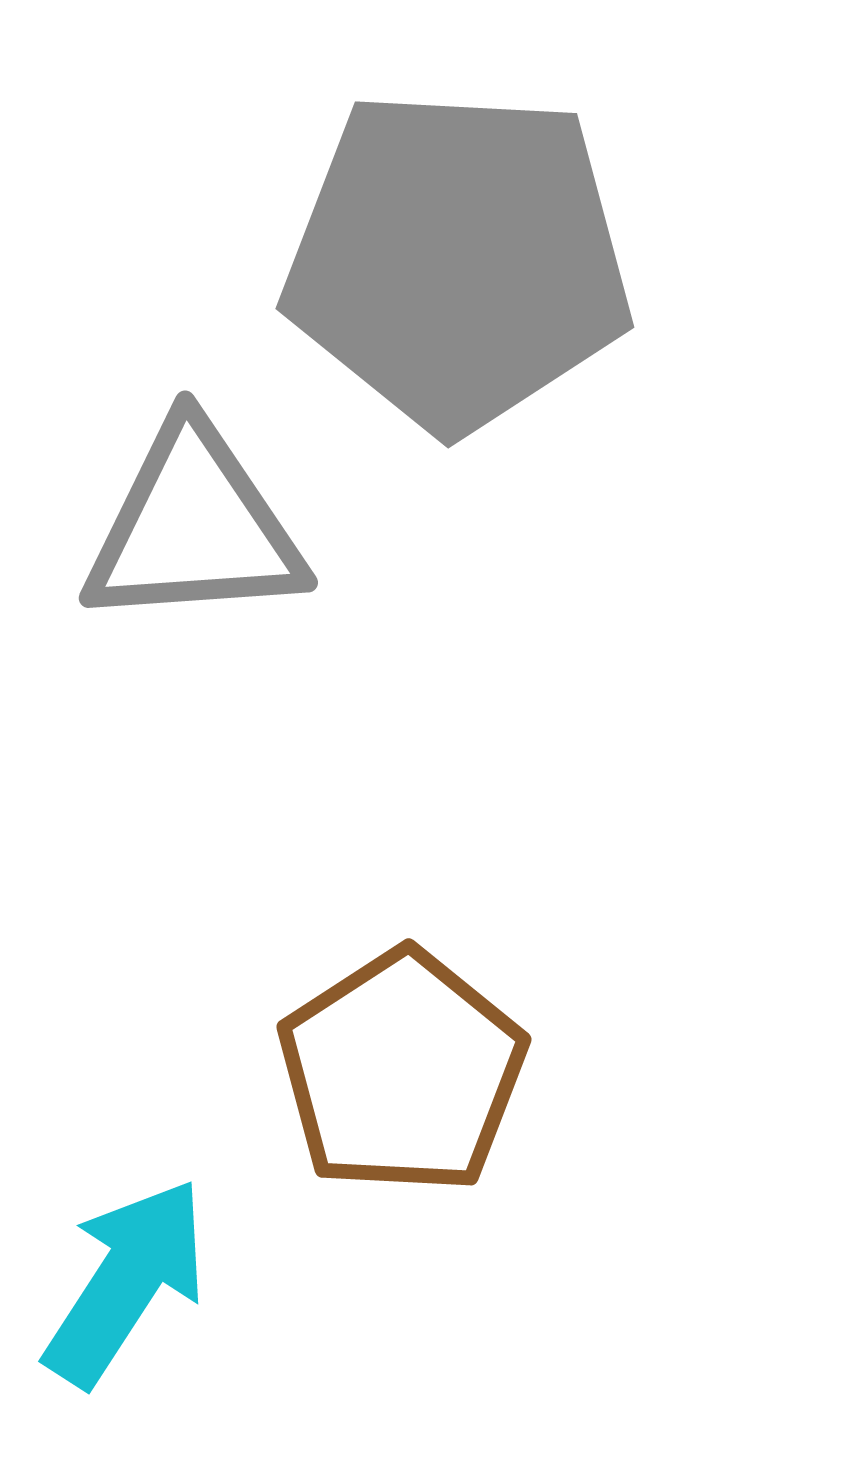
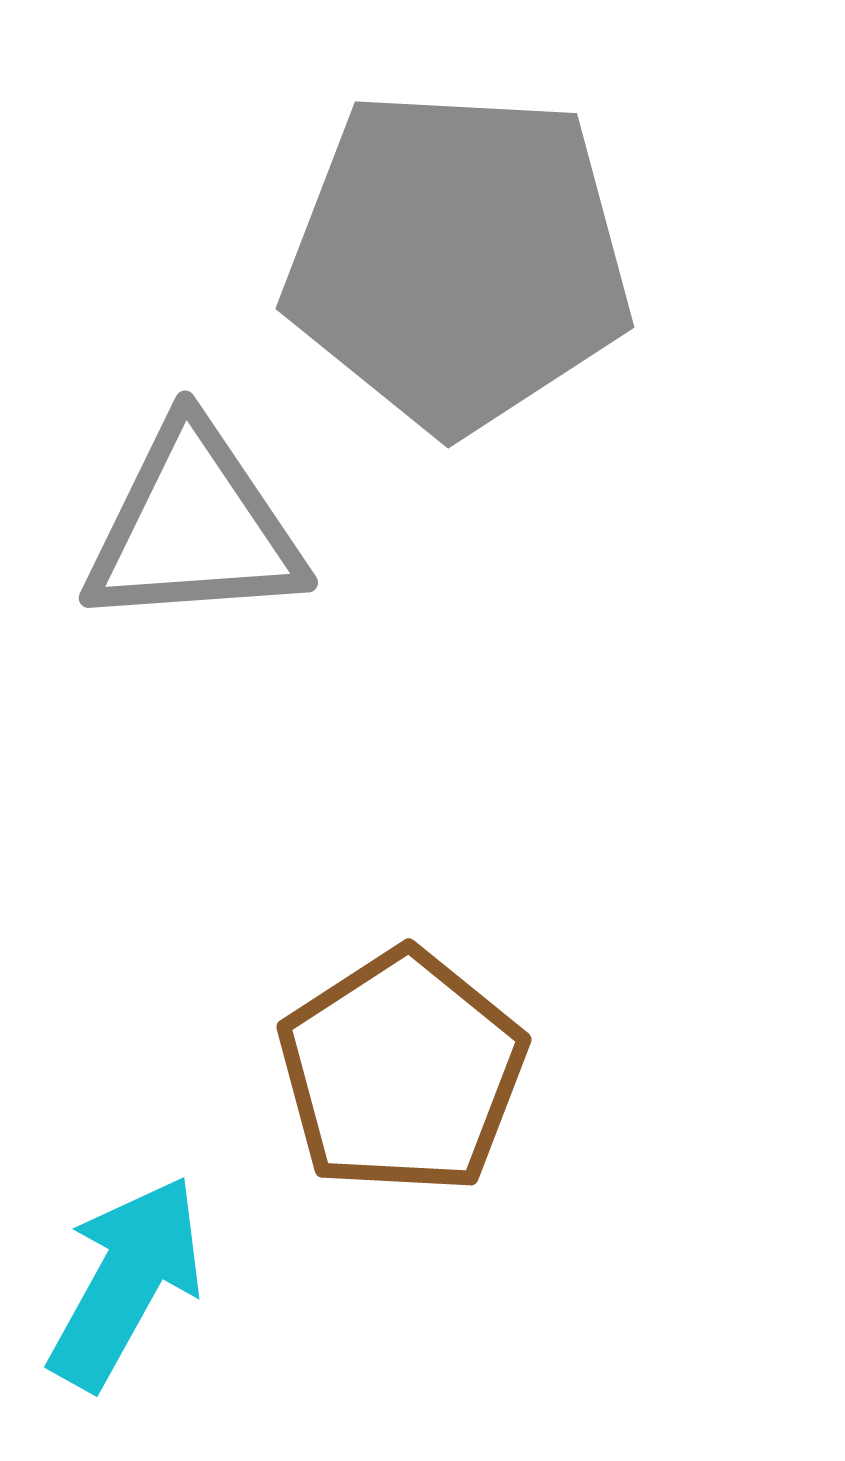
cyan arrow: rotated 4 degrees counterclockwise
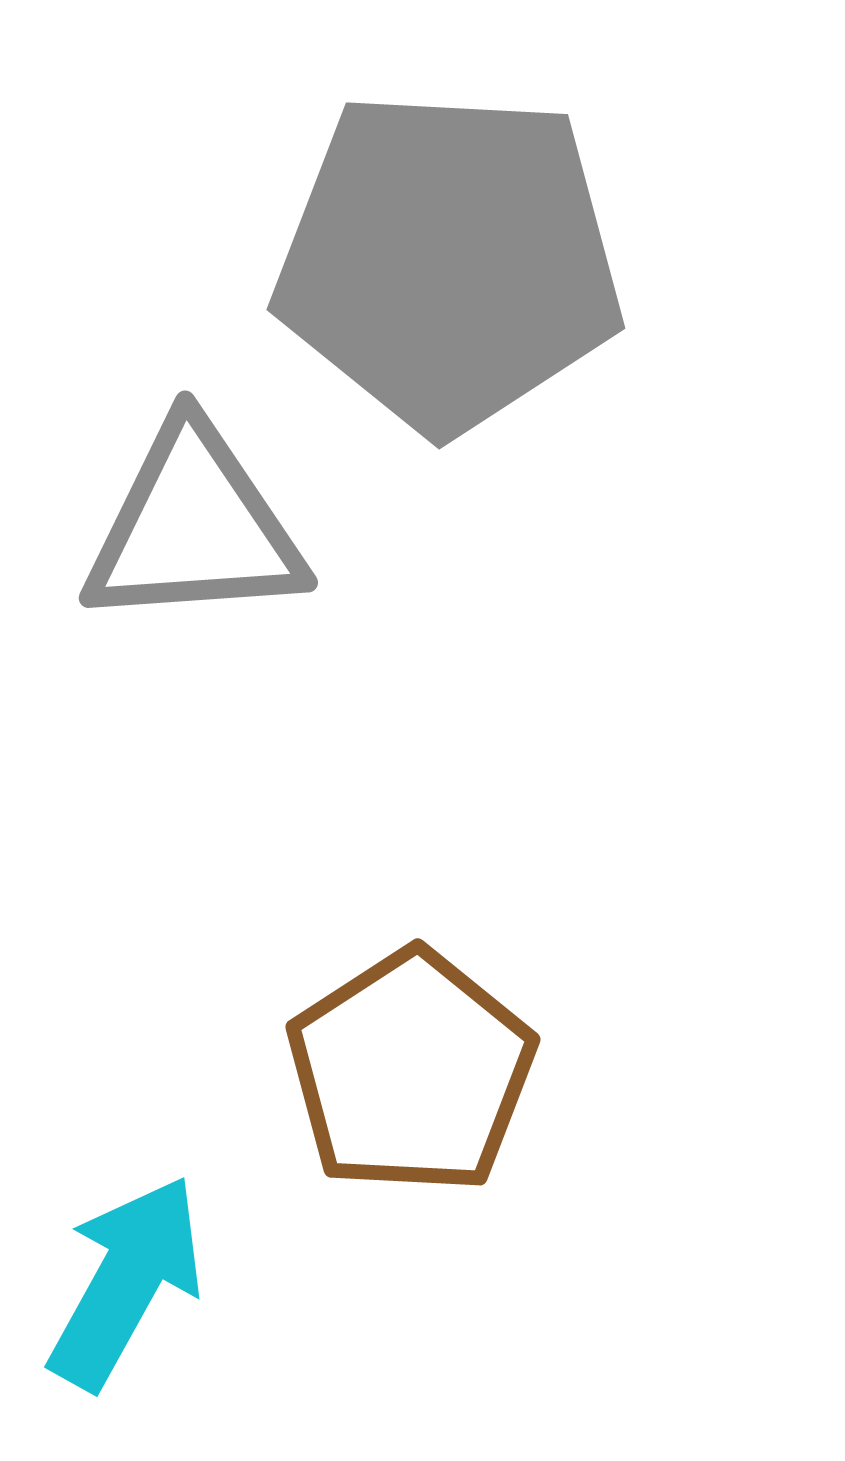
gray pentagon: moved 9 px left, 1 px down
brown pentagon: moved 9 px right
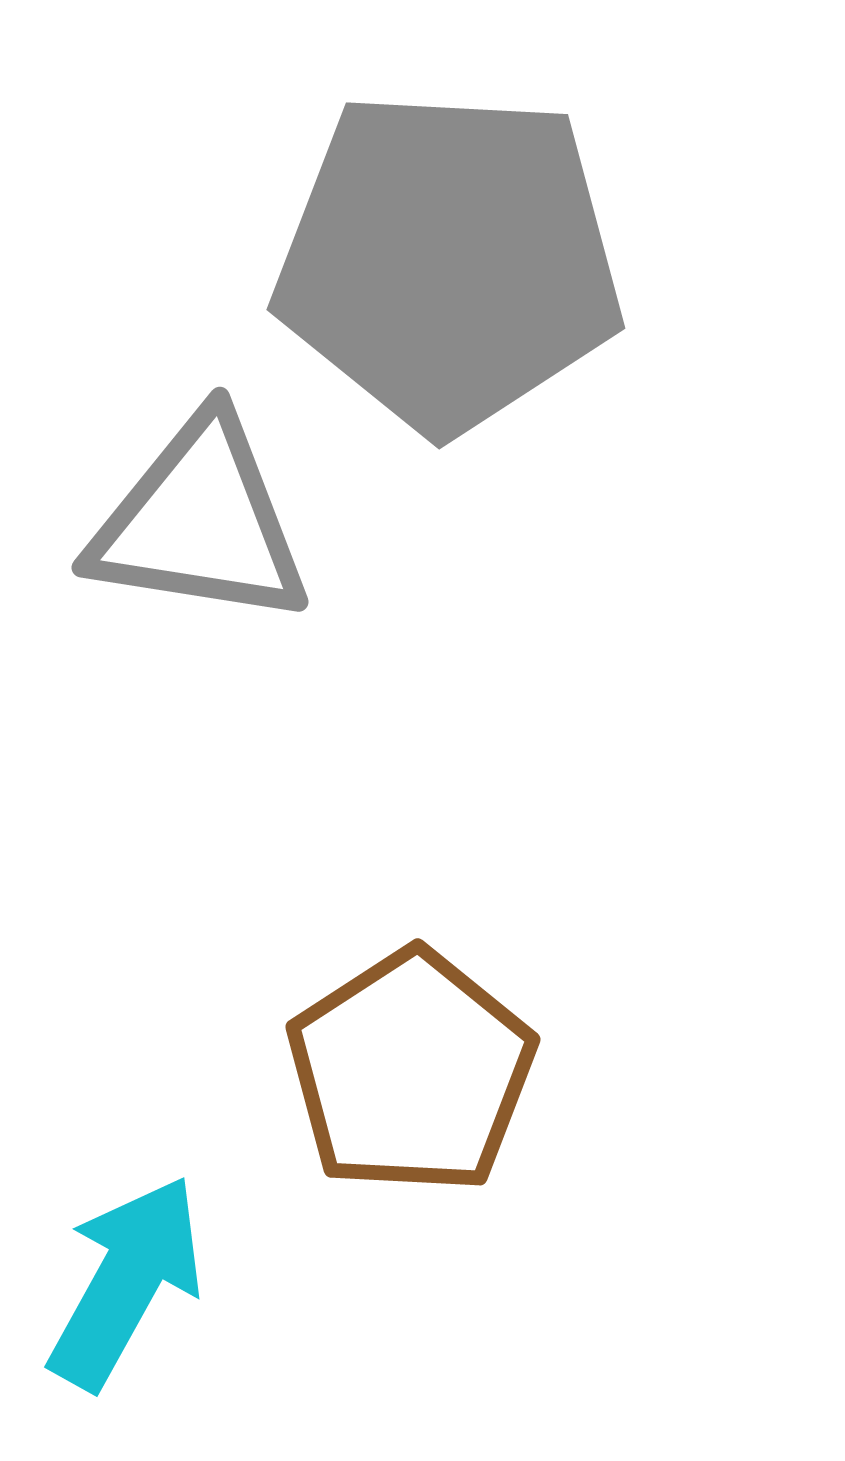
gray triangle: moved 6 px right, 5 px up; rotated 13 degrees clockwise
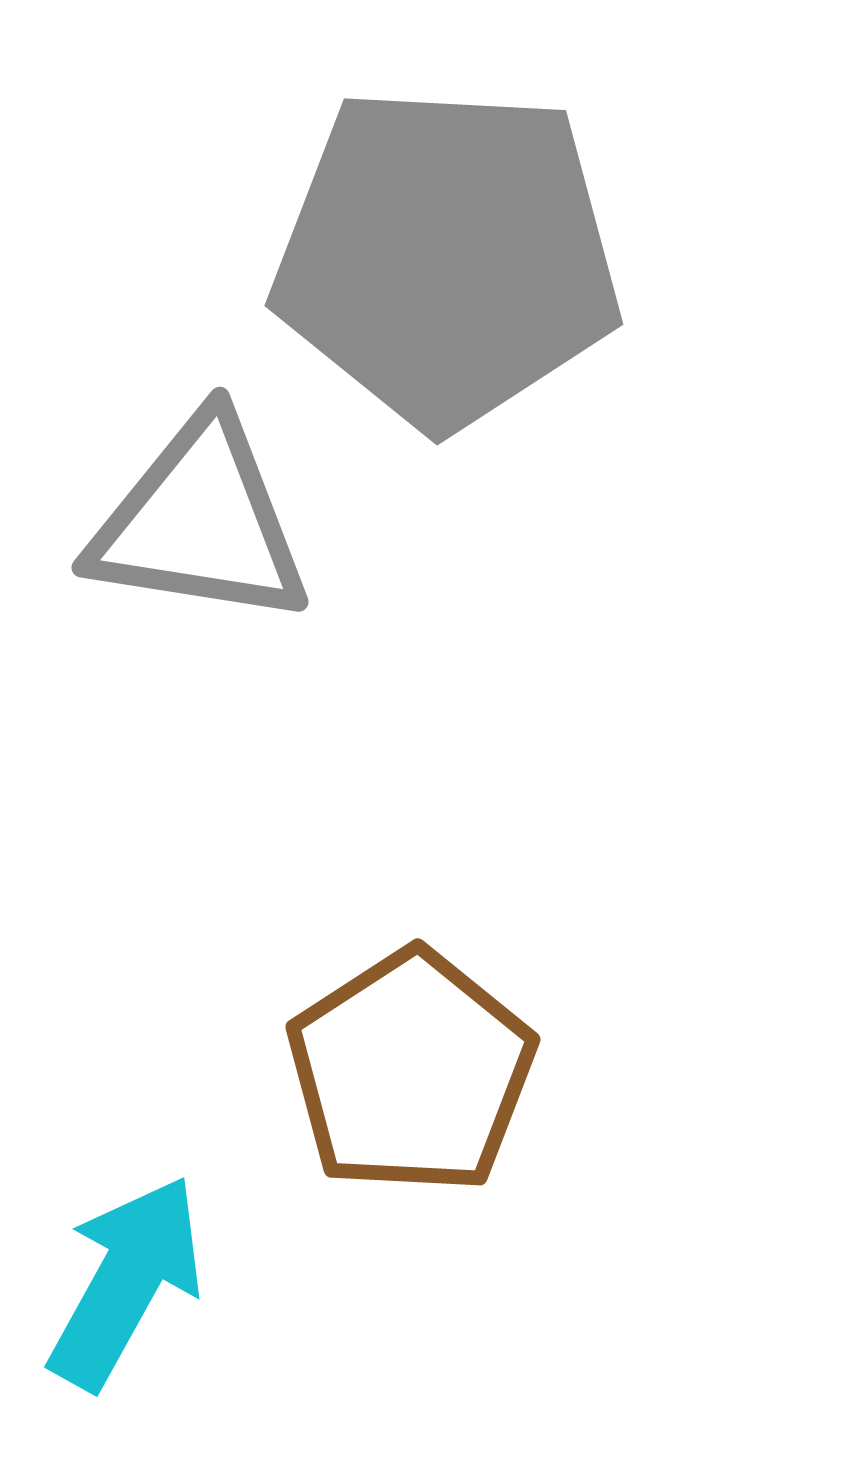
gray pentagon: moved 2 px left, 4 px up
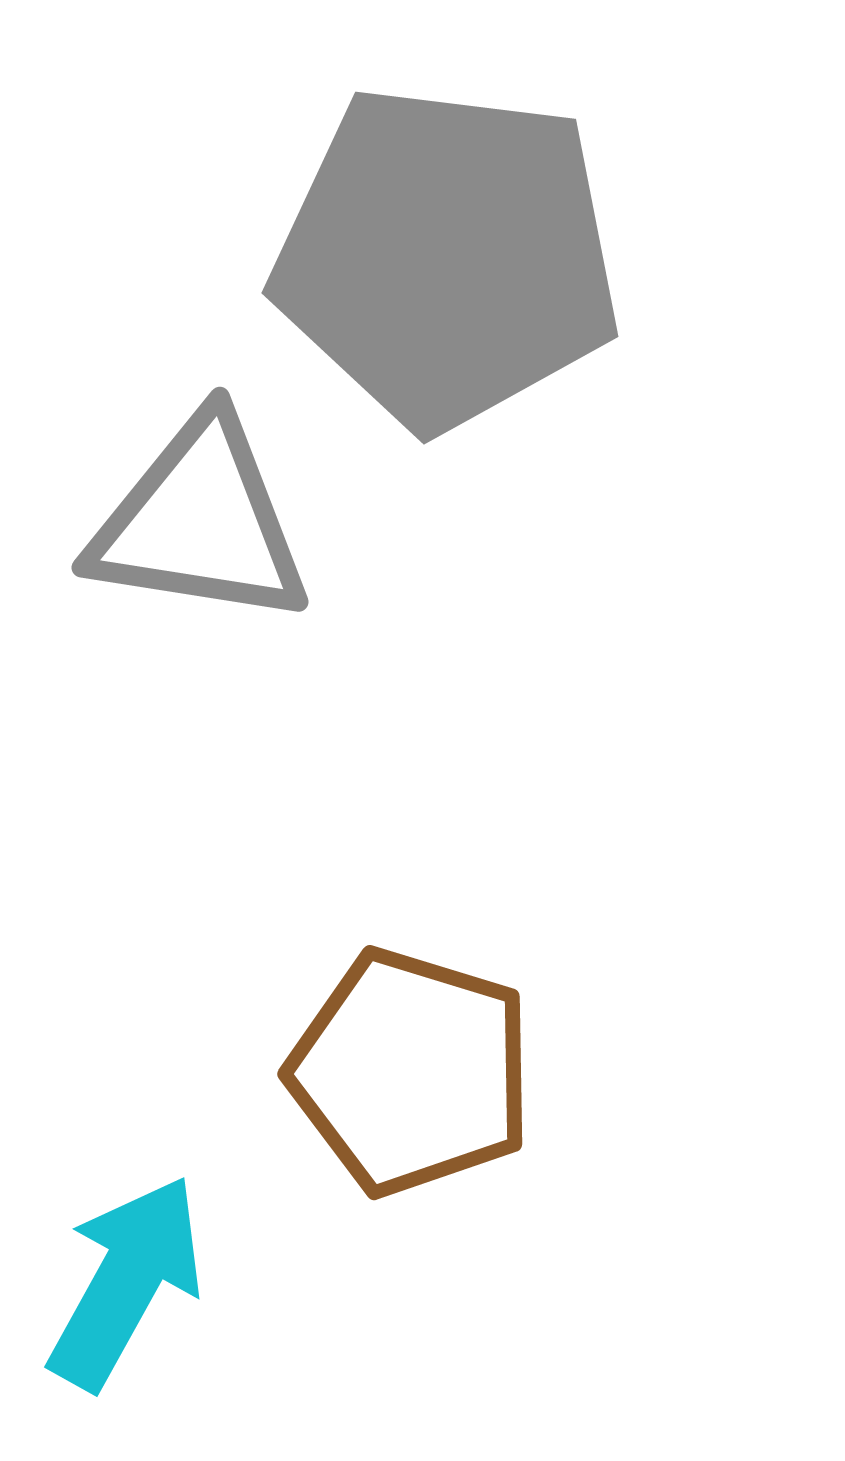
gray pentagon: rotated 4 degrees clockwise
brown pentagon: rotated 22 degrees counterclockwise
